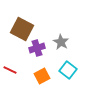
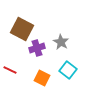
orange square: moved 2 px down; rotated 35 degrees counterclockwise
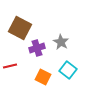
brown square: moved 2 px left, 1 px up
red line: moved 4 px up; rotated 40 degrees counterclockwise
orange square: moved 1 px right, 1 px up
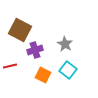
brown square: moved 2 px down
gray star: moved 4 px right, 2 px down
purple cross: moved 2 px left, 2 px down
orange square: moved 2 px up
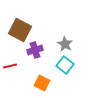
cyan square: moved 3 px left, 5 px up
orange square: moved 1 px left, 8 px down
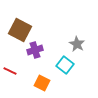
gray star: moved 12 px right
red line: moved 5 px down; rotated 40 degrees clockwise
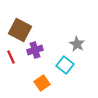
red line: moved 1 px right, 14 px up; rotated 40 degrees clockwise
orange square: rotated 28 degrees clockwise
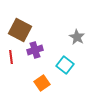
gray star: moved 7 px up
red line: rotated 16 degrees clockwise
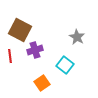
red line: moved 1 px left, 1 px up
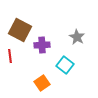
purple cross: moved 7 px right, 5 px up; rotated 14 degrees clockwise
